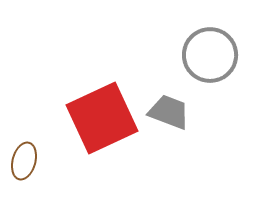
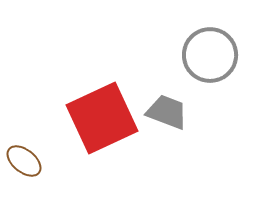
gray trapezoid: moved 2 px left
brown ellipse: rotated 66 degrees counterclockwise
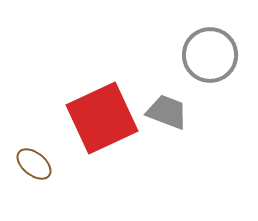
brown ellipse: moved 10 px right, 3 px down
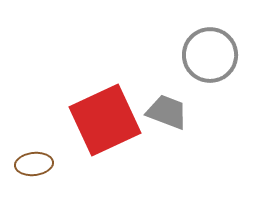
red square: moved 3 px right, 2 px down
brown ellipse: rotated 45 degrees counterclockwise
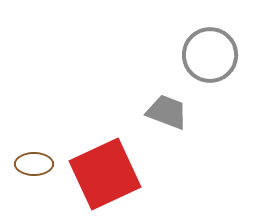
red square: moved 54 px down
brown ellipse: rotated 6 degrees clockwise
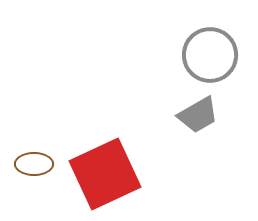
gray trapezoid: moved 31 px right, 3 px down; rotated 129 degrees clockwise
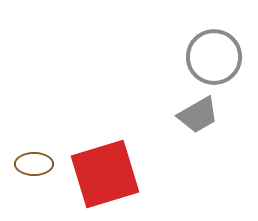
gray circle: moved 4 px right, 2 px down
red square: rotated 8 degrees clockwise
